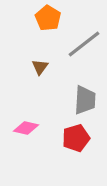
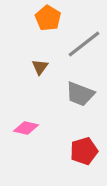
gray trapezoid: moved 5 px left, 6 px up; rotated 108 degrees clockwise
red pentagon: moved 8 px right, 13 px down
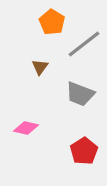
orange pentagon: moved 4 px right, 4 px down
red pentagon: rotated 16 degrees counterclockwise
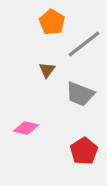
brown triangle: moved 7 px right, 3 px down
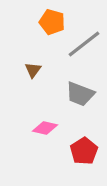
orange pentagon: rotated 15 degrees counterclockwise
brown triangle: moved 14 px left
pink diamond: moved 19 px right
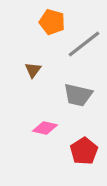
gray trapezoid: moved 2 px left, 1 px down; rotated 8 degrees counterclockwise
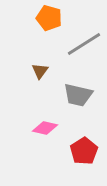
orange pentagon: moved 3 px left, 4 px up
gray line: rotated 6 degrees clockwise
brown triangle: moved 7 px right, 1 px down
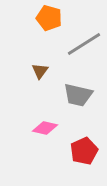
red pentagon: rotated 8 degrees clockwise
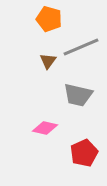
orange pentagon: moved 1 px down
gray line: moved 3 px left, 3 px down; rotated 9 degrees clockwise
brown triangle: moved 8 px right, 10 px up
red pentagon: moved 2 px down
